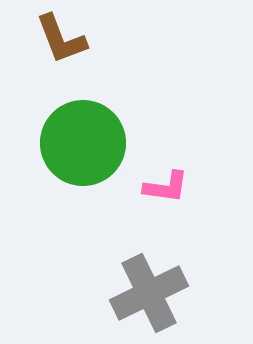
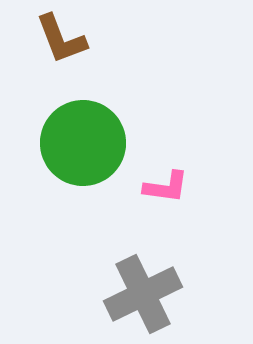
gray cross: moved 6 px left, 1 px down
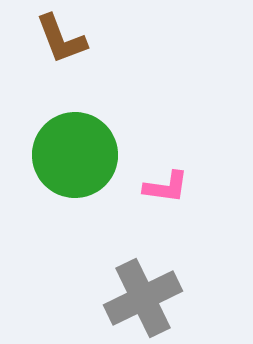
green circle: moved 8 px left, 12 px down
gray cross: moved 4 px down
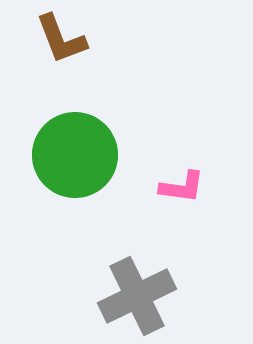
pink L-shape: moved 16 px right
gray cross: moved 6 px left, 2 px up
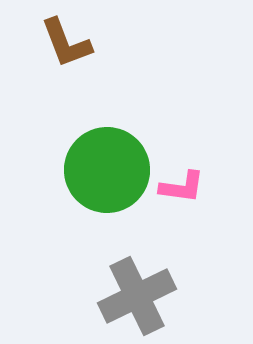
brown L-shape: moved 5 px right, 4 px down
green circle: moved 32 px right, 15 px down
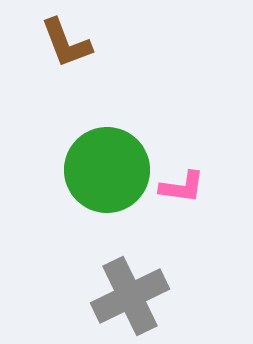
gray cross: moved 7 px left
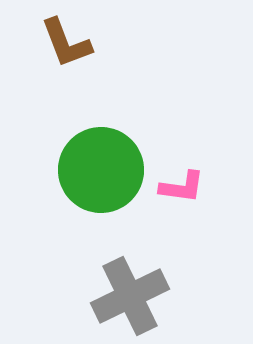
green circle: moved 6 px left
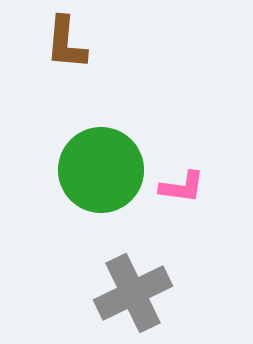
brown L-shape: rotated 26 degrees clockwise
gray cross: moved 3 px right, 3 px up
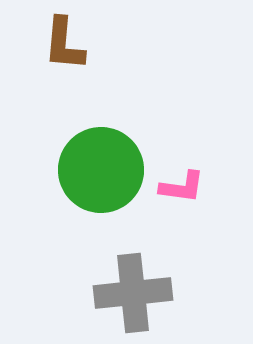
brown L-shape: moved 2 px left, 1 px down
gray cross: rotated 20 degrees clockwise
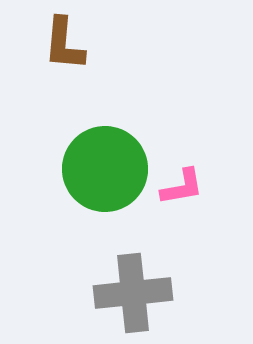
green circle: moved 4 px right, 1 px up
pink L-shape: rotated 18 degrees counterclockwise
